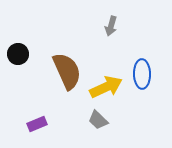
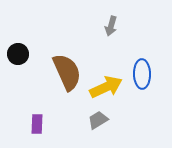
brown semicircle: moved 1 px down
gray trapezoid: rotated 105 degrees clockwise
purple rectangle: rotated 66 degrees counterclockwise
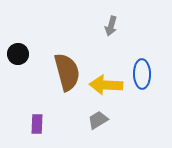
brown semicircle: rotated 9 degrees clockwise
yellow arrow: moved 2 px up; rotated 152 degrees counterclockwise
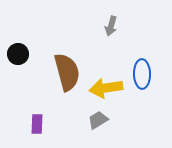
yellow arrow: moved 3 px down; rotated 12 degrees counterclockwise
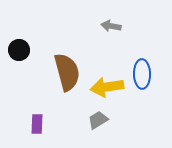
gray arrow: rotated 84 degrees clockwise
black circle: moved 1 px right, 4 px up
yellow arrow: moved 1 px right, 1 px up
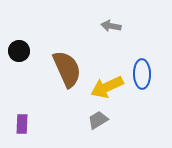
black circle: moved 1 px down
brown semicircle: moved 3 px up; rotated 9 degrees counterclockwise
yellow arrow: rotated 16 degrees counterclockwise
purple rectangle: moved 15 px left
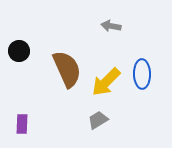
yellow arrow: moved 1 px left, 5 px up; rotated 20 degrees counterclockwise
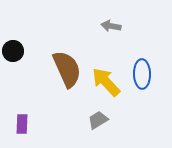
black circle: moved 6 px left
yellow arrow: rotated 92 degrees clockwise
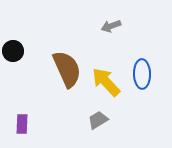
gray arrow: rotated 30 degrees counterclockwise
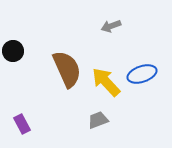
blue ellipse: rotated 72 degrees clockwise
gray trapezoid: rotated 10 degrees clockwise
purple rectangle: rotated 30 degrees counterclockwise
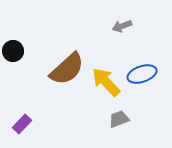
gray arrow: moved 11 px right
brown semicircle: rotated 72 degrees clockwise
gray trapezoid: moved 21 px right, 1 px up
purple rectangle: rotated 72 degrees clockwise
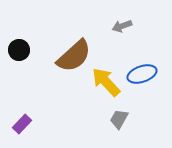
black circle: moved 6 px right, 1 px up
brown semicircle: moved 7 px right, 13 px up
gray trapezoid: rotated 40 degrees counterclockwise
